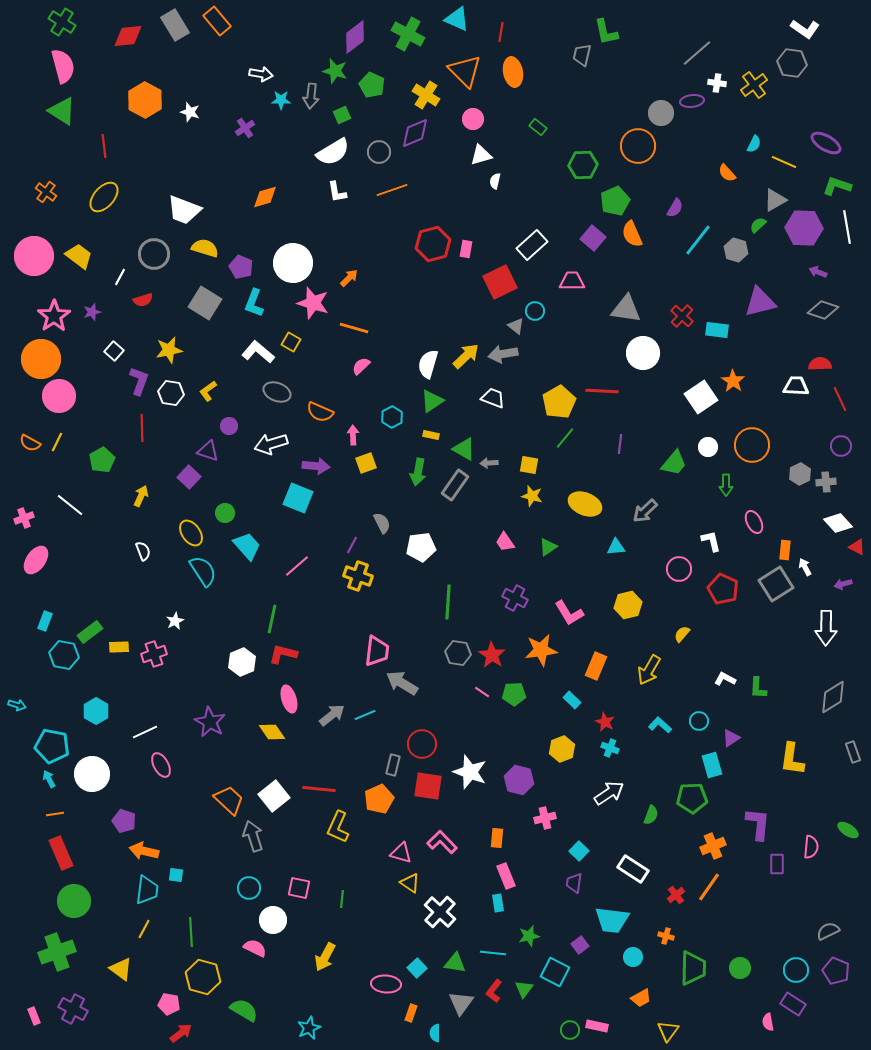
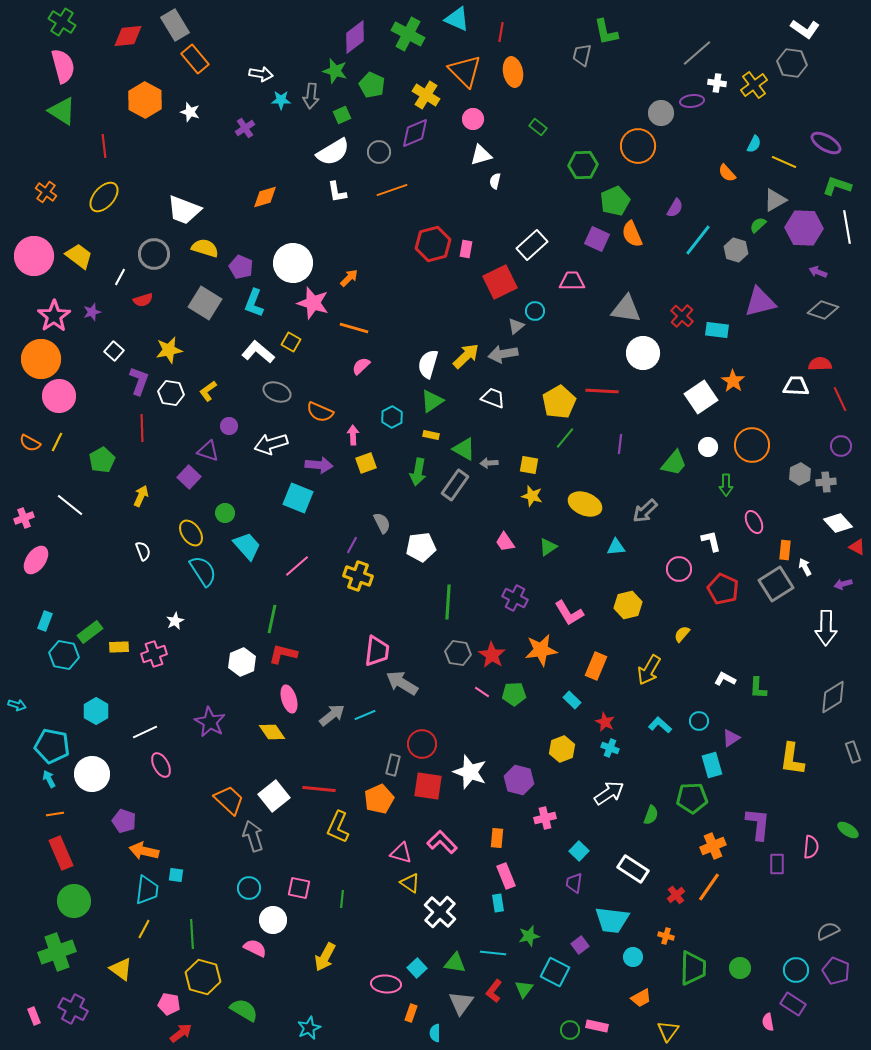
orange rectangle at (217, 21): moved 22 px left, 38 px down
purple square at (593, 238): moved 4 px right, 1 px down; rotated 15 degrees counterclockwise
gray triangle at (516, 326): rotated 42 degrees clockwise
purple arrow at (316, 466): moved 3 px right, 1 px up
green line at (191, 932): moved 1 px right, 2 px down
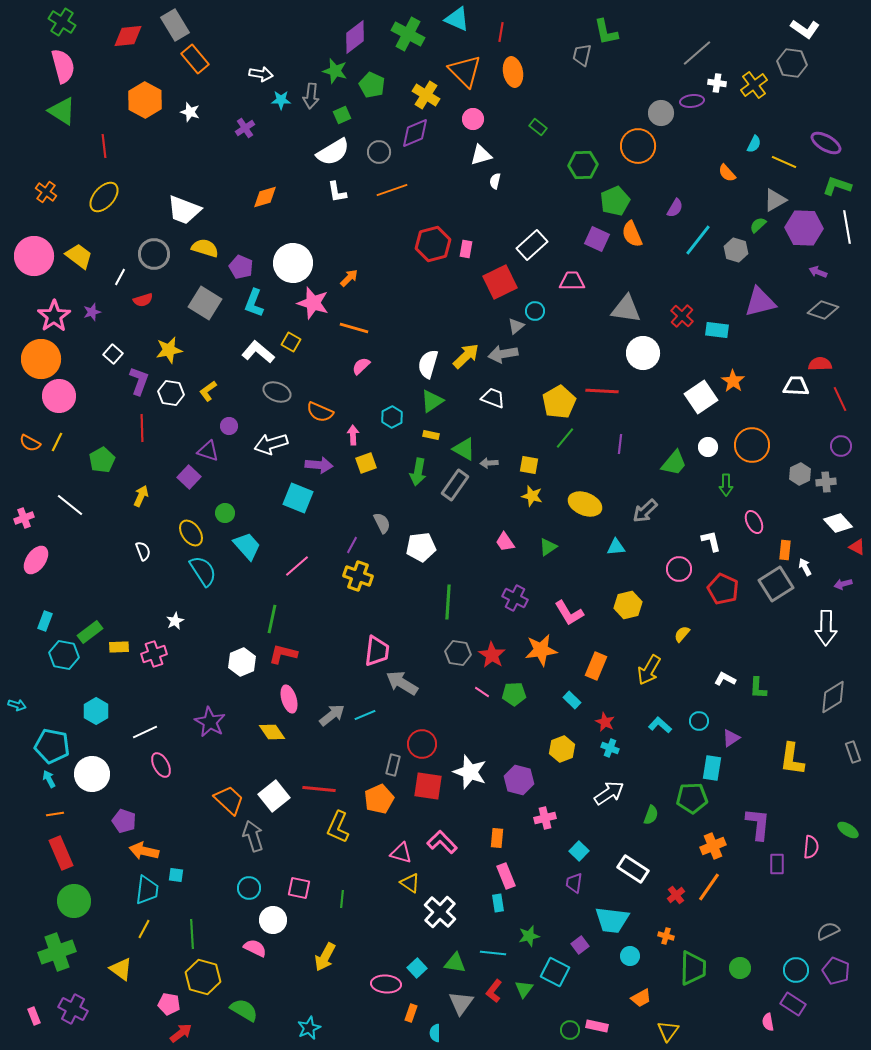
white square at (114, 351): moved 1 px left, 3 px down
cyan rectangle at (712, 765): moved 3 px down; rotated 25 degrees clockwise
cyan circle at (633, 957): moved 3 px left, 1 px up
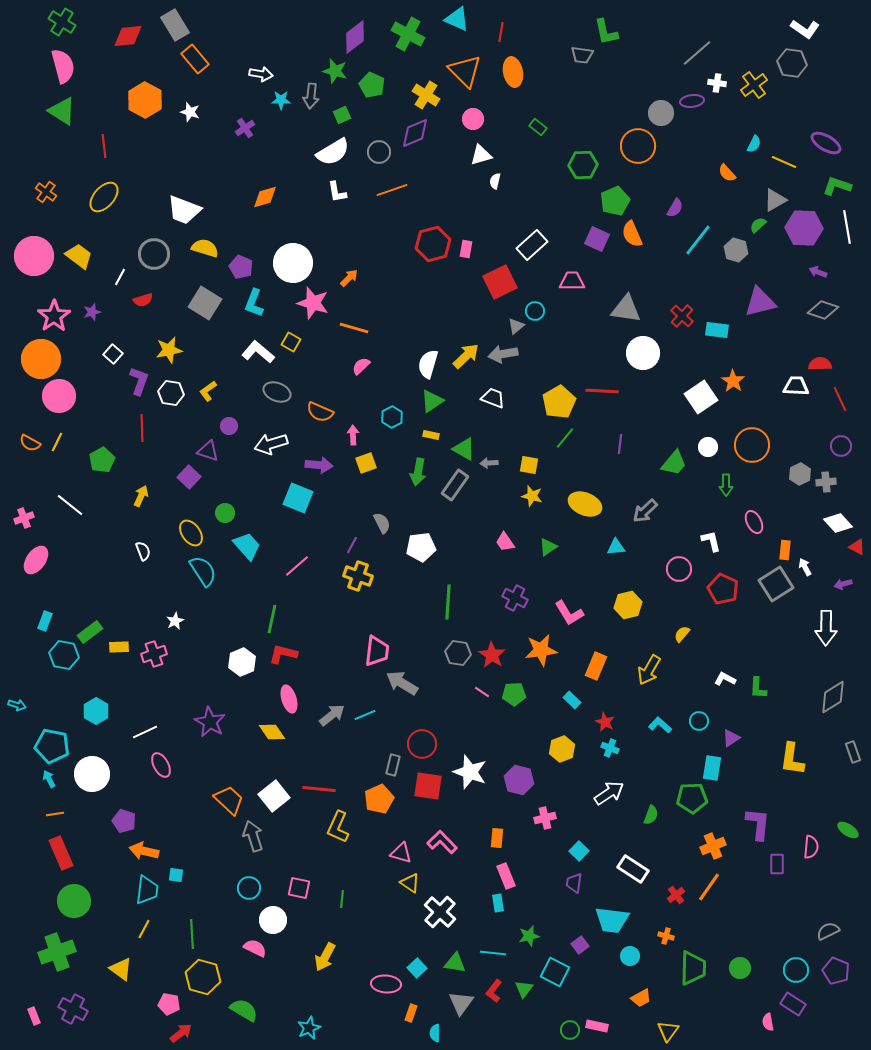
gray trapezoid at (582, 55): rotated 95 degrees counterclockwise
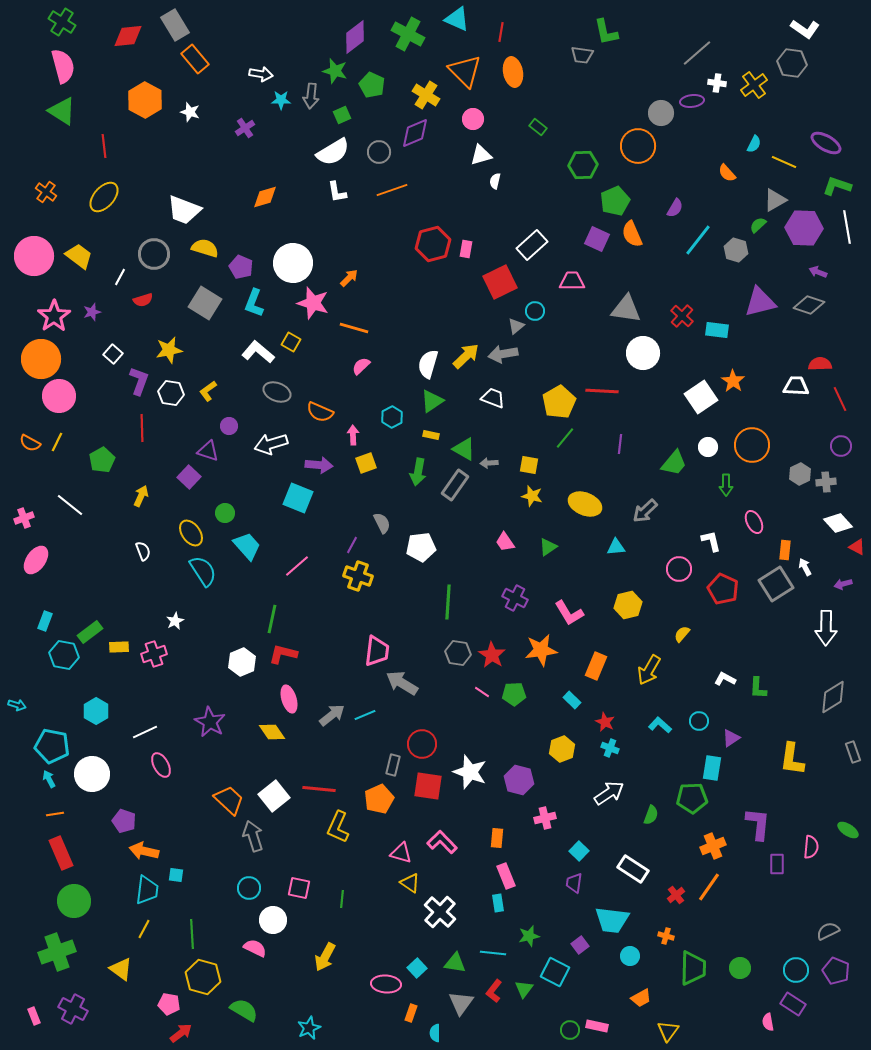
gray diamond at (823, 310): moved 14 px left, 5 px up
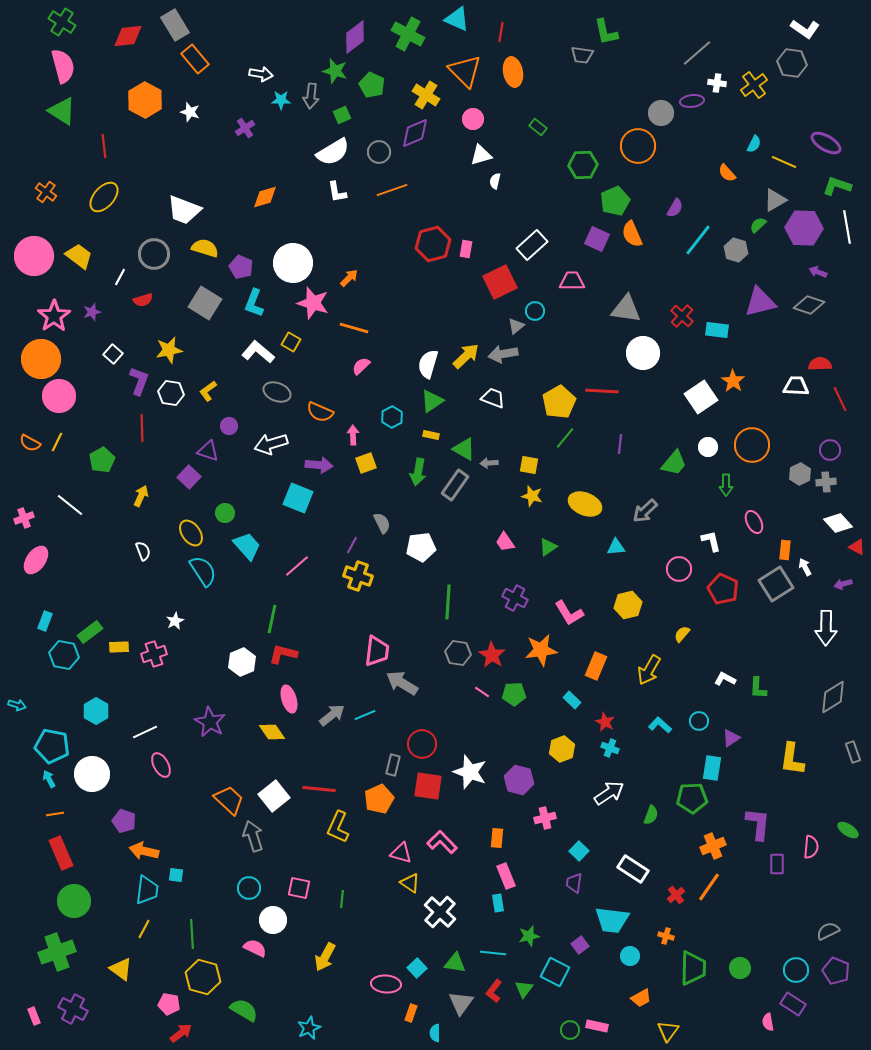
purple circle at (841, 446): moved 11 px left, 4 px down
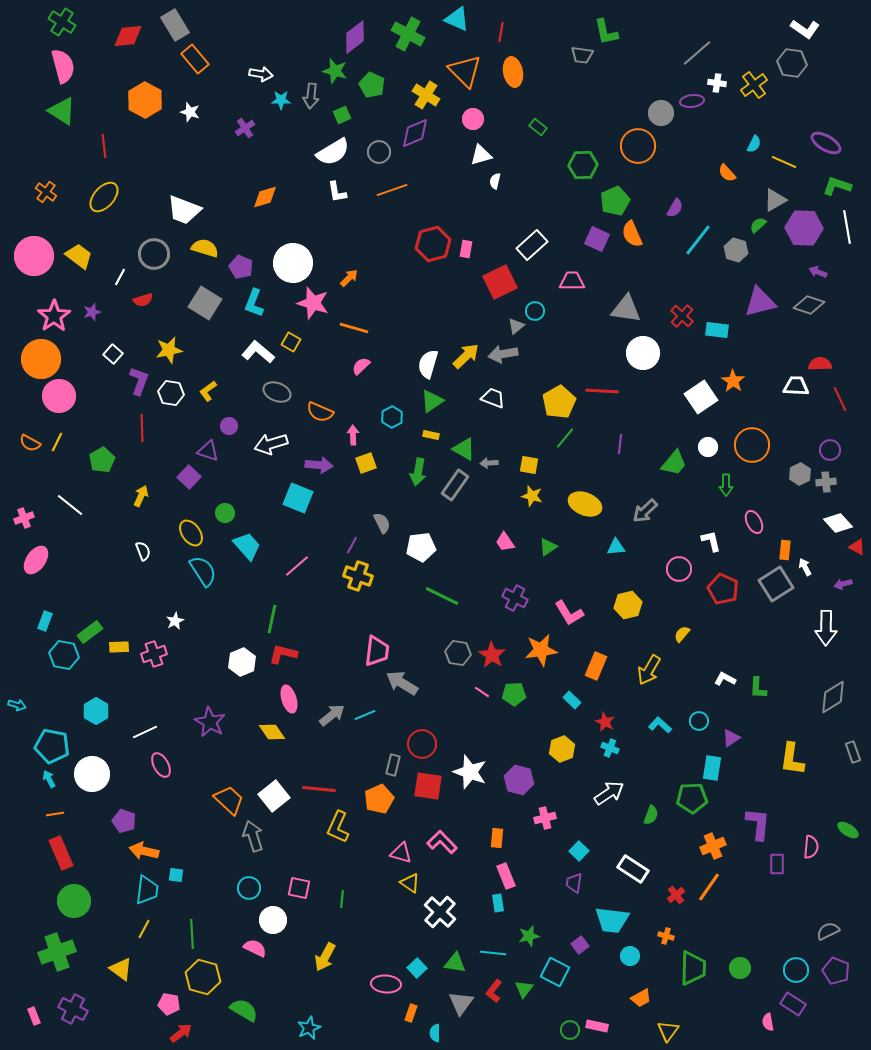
green line at (448, 602): moved 6 px left, 6 px up; rotated 68 degrees counterclockwise
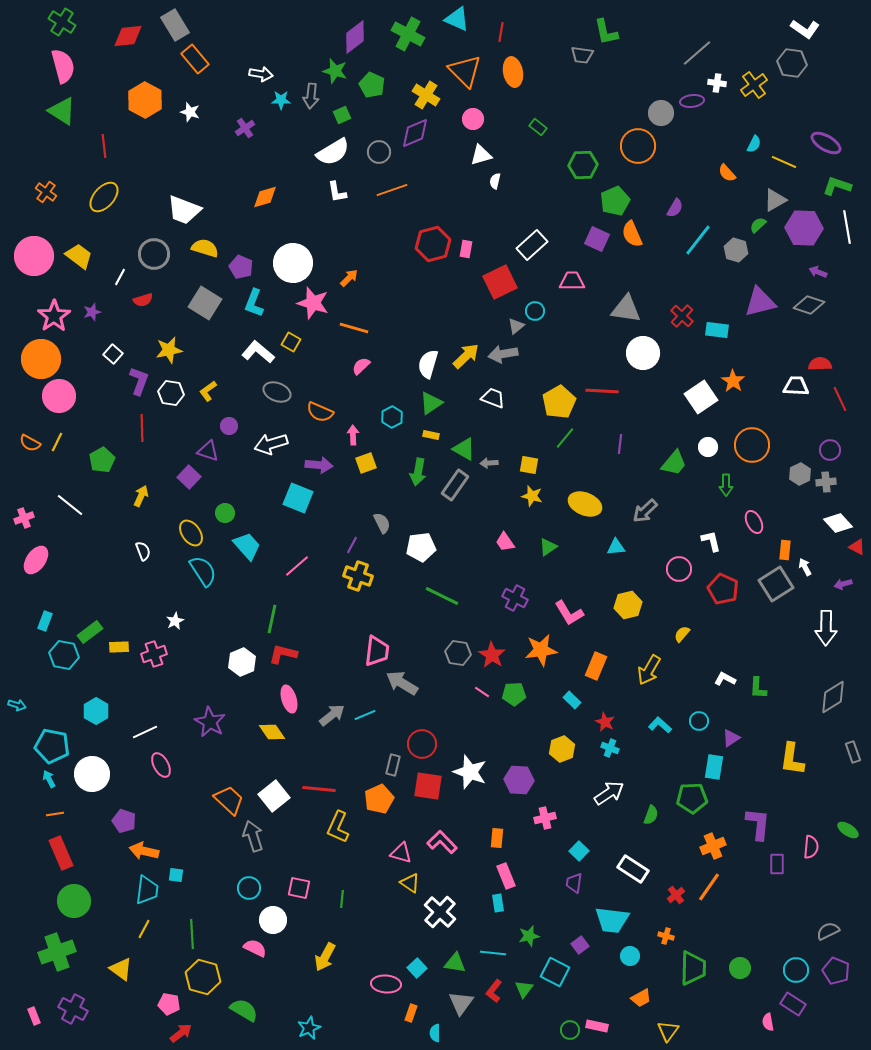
green triangle at (432, 401): moved 1 px left, 2 px down
cyan rectangle at (712, 768): moved 2 px right, 1 px up
purple hexagon at (519, 780): rotated 12 degrees counterclockwise
